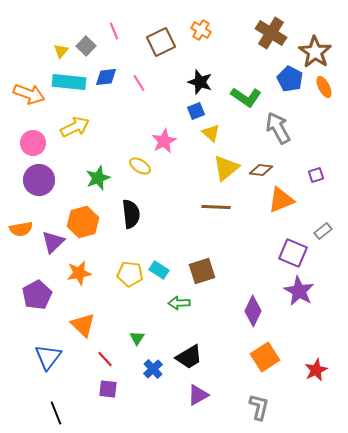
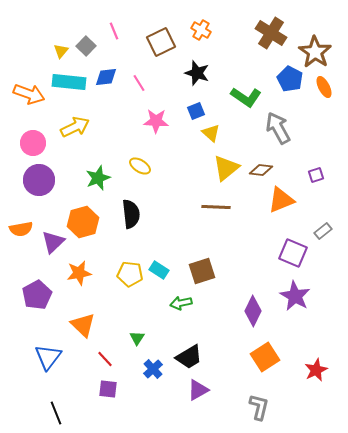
black star at (200, 82): moved 3 px left, 9 px up
pink star at (164, 141): moved 8 px left, 20 px up; rotated 30 degrees clockwise
purple star at (299, 291): moved 4 px left, 5 px down
green arrow at (179, 303): moved 2 px right; rotated 10 degrees counterclockwise
purple triangle at (198, 395): moved 5 px up
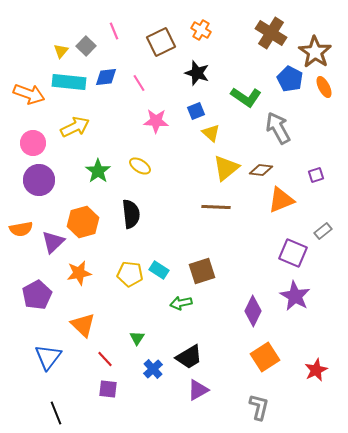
green star at (98, 178): moved 7 px up; rotated 15 degrees counterclockwise
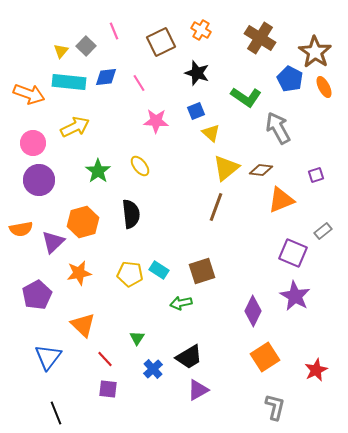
brown cross at (271, 33): moved 11 px left, 5 px down
yellow ellipse at (140, 166): rotated 20 degrees clockwise
brown line at (216, 207): rotated 72 degrees counterclockwise
gray L-shape at (259, 407): moved 16 px right
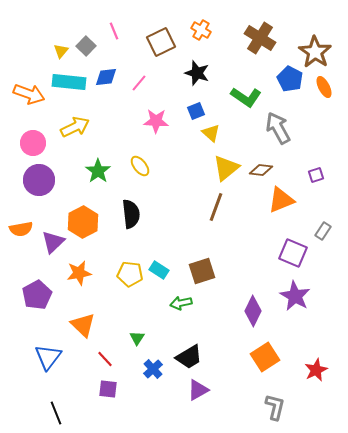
pink line at (139, 83): rotated 72 degrees clockwise
orange hexagon at (83, 222): rotated 12 degrees counterclockwise
gray rectangle at (323, 231): rotated 18 degrees counterclockwise
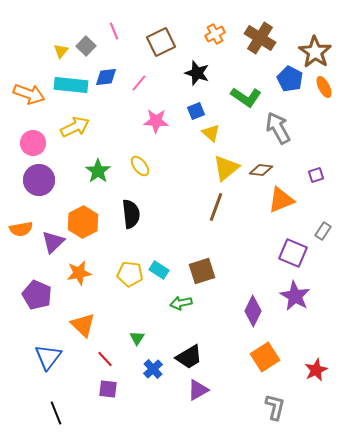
orange cross at (201, 30): moved 14 px right, 4 px down; rotated 30 degrees clockwise
cyan rectangle at (69, 82): moved 2 px right, 3 px down
purple pentagon at (37, 295): rotated 20 degrees counterclockwise
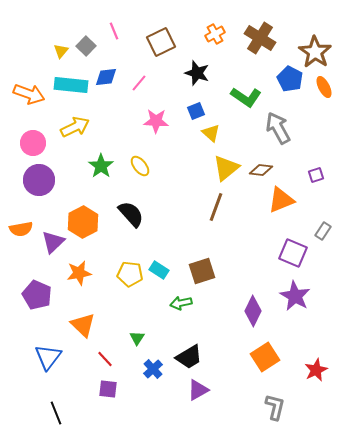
green star at (98, 171): moved 3 px right, 5 px up
black semicircle at (131, 214): rotated 36 degrees counterclockwise
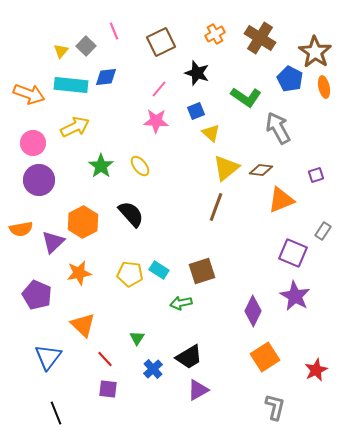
pink line at (139, 83): moved 20 px right, 6 px down
orange ellipse at (324, 87): rotated 15 degrees clockwise
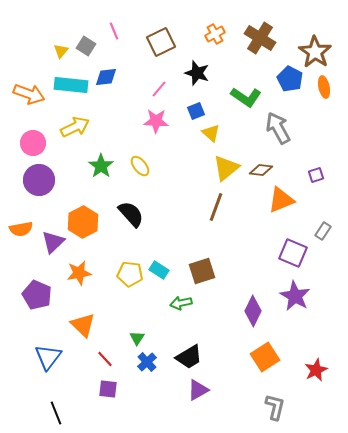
gray square at (86, 46): rotated 12 degrees counterclockwise
blue cross at (153, 369): moved 6 px left, 7 px up
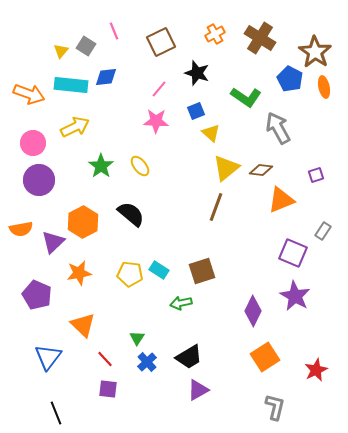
black semicircle at (131, 214): rotated 8 degrees counterclockwise
